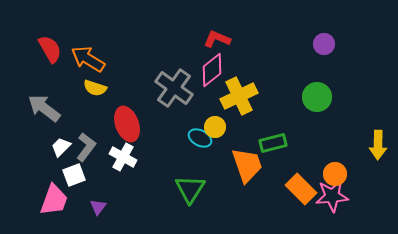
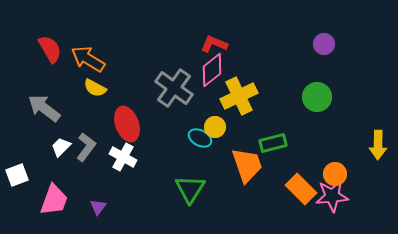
red L-shape: moved 3 px left, 5 px down
yellow semicircle: rotated 10 degrees clockwise
white square: moved 57 px left
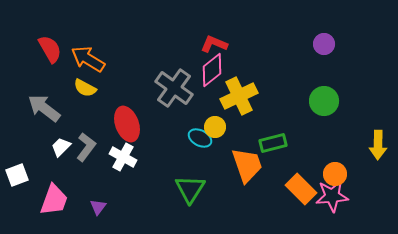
yellow semicircle: moved 10 px left
green circle: moved 7 px right, 4 px down
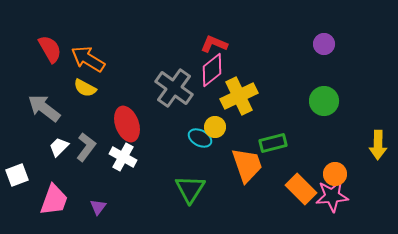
white trapezoid: moved 2 px left
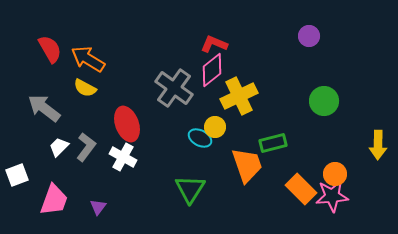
purple circle: moved 15 px left, 8 px up
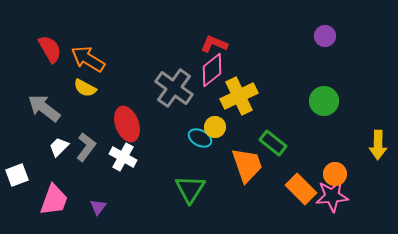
purple circle: moved 16 px right
green rectangle: rotated 52 degrees clockwise
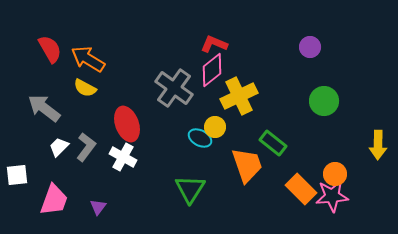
purple circle: moved 15 px left, 11 px down
white square: rotated 15 degrees clockwise
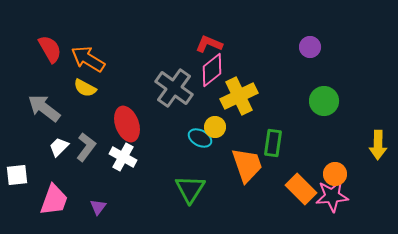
red L-shape: moved 5 px left
green rectangle: rotated 60 degrees clockwise
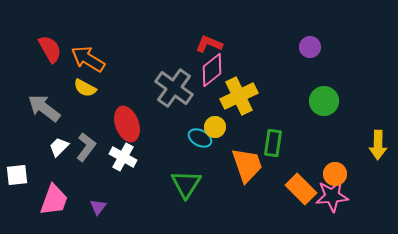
green triangle: moved 4 px left, 5 px up
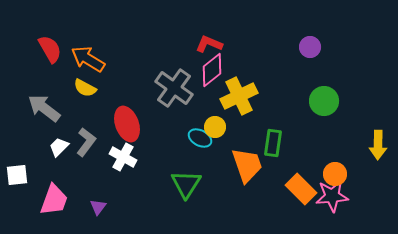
gray L-shape: moved 5 px up
